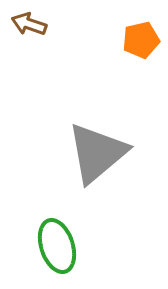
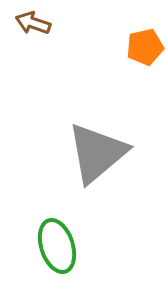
brown arrow: moved 4 px right, 1 px up
orange pentagon: moved 4 px right, 7 px down
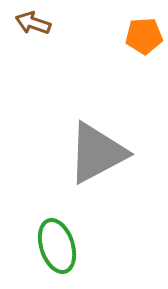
orange pentagon: moved 1 px left, 11 px up; rotated 9 degrees clockwise
gray triangle: rotated 12 degrees clockwise
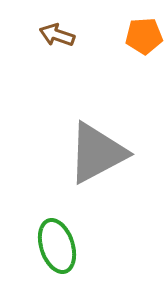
brown arrow: moved 24 px right, 12 px down
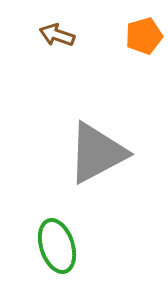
orange pentagon: rotated 12 degrees counterclockwise
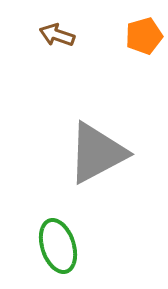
green ellipse: moved 1 px right
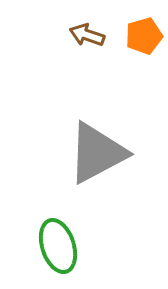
brown arrow: moved 30 px right
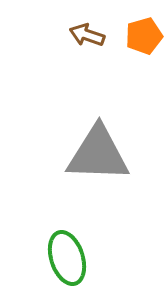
gray triangle: moved 1 px right, 1 px down; rotated 30 degrees clockwise
green ellipse: moved 9 px right, 12 px down
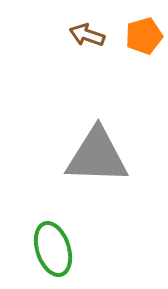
gray triangle: moved 1 px left, 2 px down
green ellipse: moved 14 px left, 9 px up
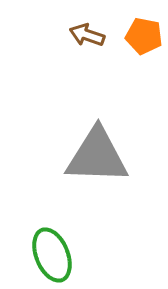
orange pentagon: rotated 27 degrees clockwise
green ellipse: moved 1 px left, 6 px down; rotated 4 degrees counterclockwise
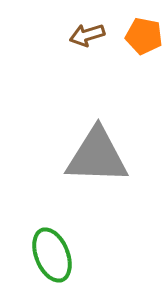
brown arrow: rotated 36 degrees counterclockwise
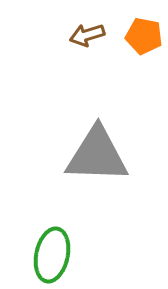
gray triangle: moved 1 px up
green ellipse: rotated 34 degrees clockwise
